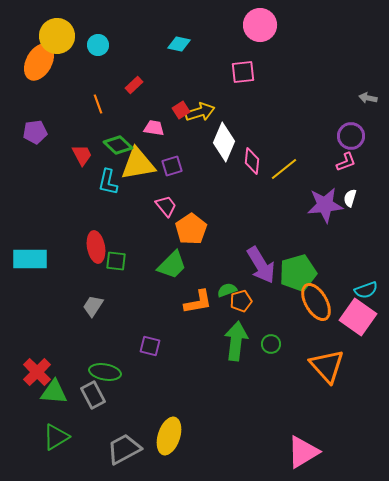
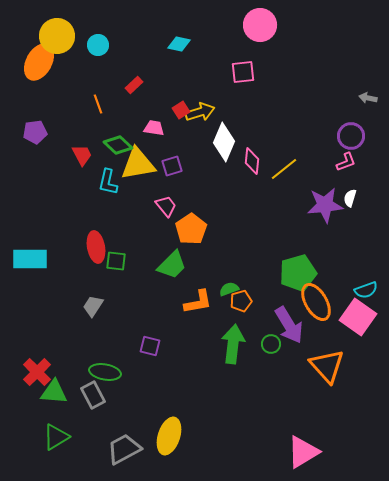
purple arrow at (261, 265): moved 28 px right, 60 px down
green semicircle at (227, 290): moved 2 px right, 1 px up
green arrow at (236, 341): moved 3 px left, 3 px down
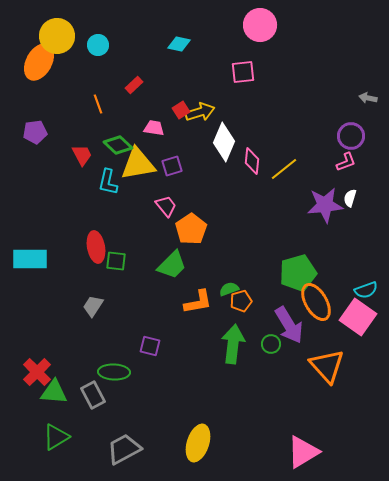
green ellipse at (105, 372): moved 9 px right; rotated 8 degrees counterclockwise
yellow ellipse at (169, 436): moved 29 px right, 7 px down
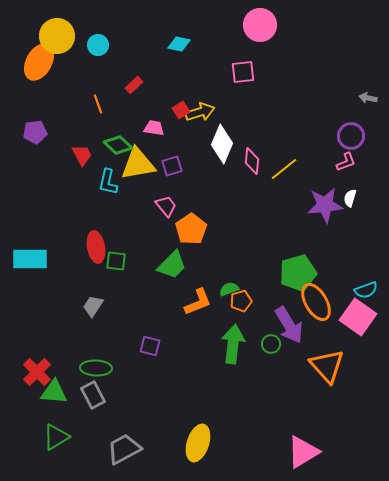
white diamond at (224, 142): moved 2 px left, 2 px down
orange L-shape at (198, 302): rotated 12 degrees counterclockwise
green ellipse at (114, 372): moved 18 px left, 4 px up
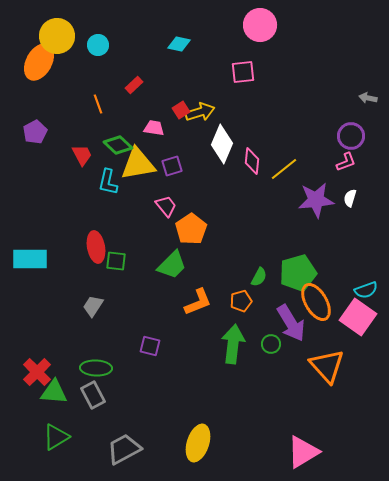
purple pentagon at (35, 132): rotated 20 degrees counterclockwise
purple star at (325, 205): moved 9 px left, 5 px up
green semicircle at (229, 289): moved 30 px right, 12 px up; rotated 138 degrees clockwise
purple arrow at (289, 325): moved 2 px right, 2 px up
